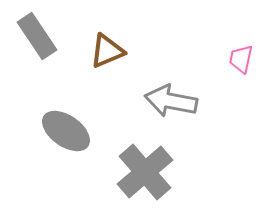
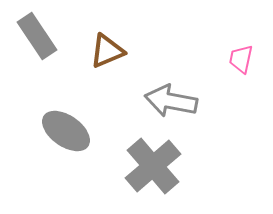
gray cross: moved 8 px right, 6 px up
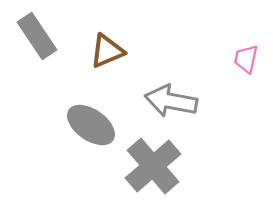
pink trapezoid: moved 5 px right
gray ellipse: moved 25 px right, 6 px up
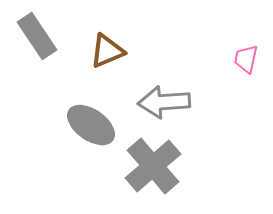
gray arrow: moved 7 px left, 1 px down; rotated 15 degrees counterclockwise
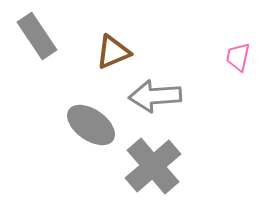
brown triangle: moved 6 px right, 1 px down
pink trapezoid: moved 8 px left, 2 px up
gray arrow: moved 9 px left, 6 px up
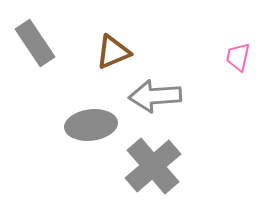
gray rectangle: moved 2 px left, 7 px down
gray ellipse: rotated 42 degrees counterclockwise
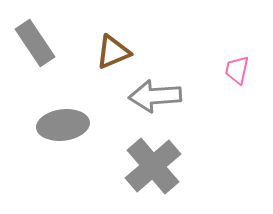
pink trapezoid: moved 1 px left, 13 px down
gray ellipse: moved 28 px left
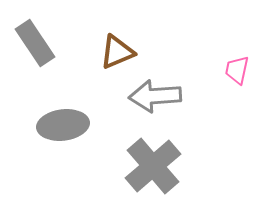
brown triangle: moved 4 px right
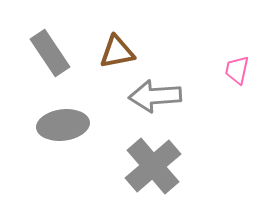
gray rectangle: moved 15 px right, 10 px down
brown triangle: rotated 12 degrees clockwise
